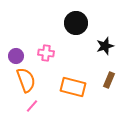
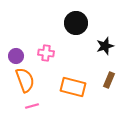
orange semicircle: moved 1 px left
pink line: rotated 32 degrees clockwise
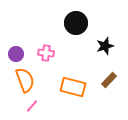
purple circle: moved 2 px up
brown rectangle: rotated 21 degrees clockwise
pink line: rotated 32 degrees counterclockwise
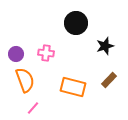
pink line: moved 1 px right, 2 px down
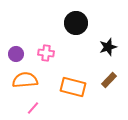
black star: moved 3 px right, 1 px down
orange semicircle: rotated 75 degrees counterclockwise
